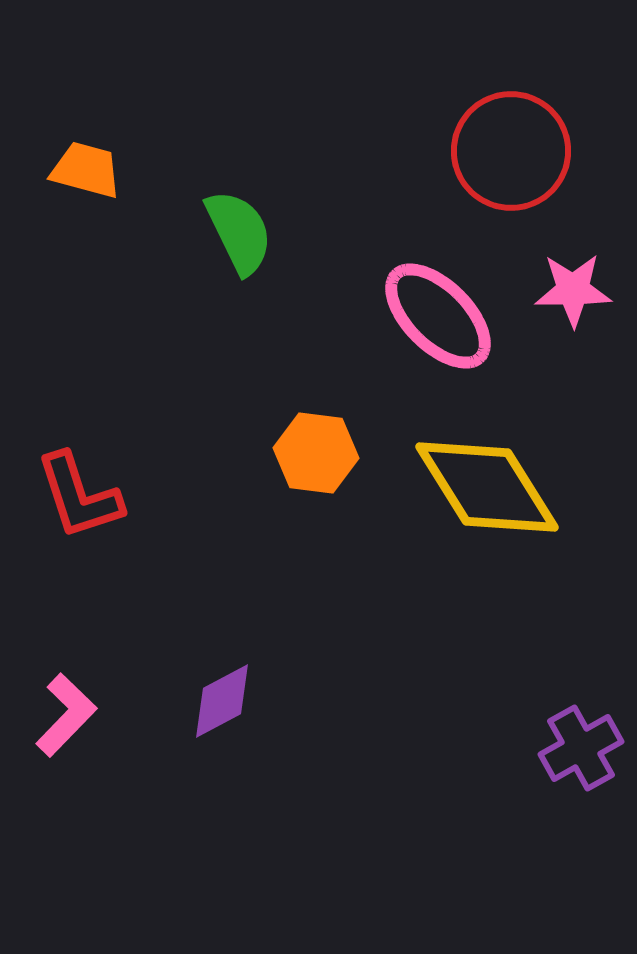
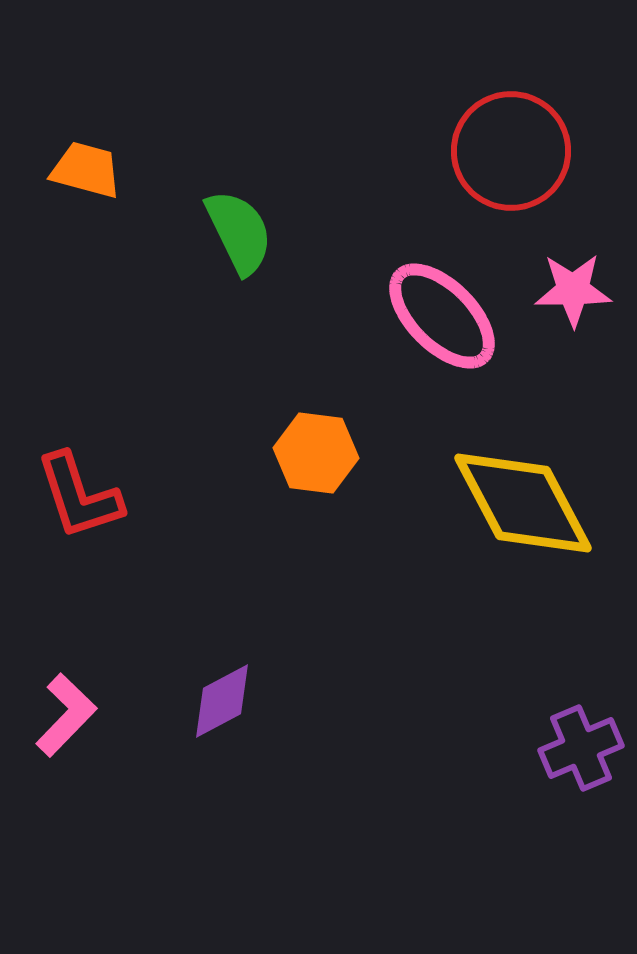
pink ellipse: moved 4 px right
yellow diamond: moved 36 px right, 16 px down; rotated 4 degrees clockwise
purple cross: rotated 6 degrees clockwise
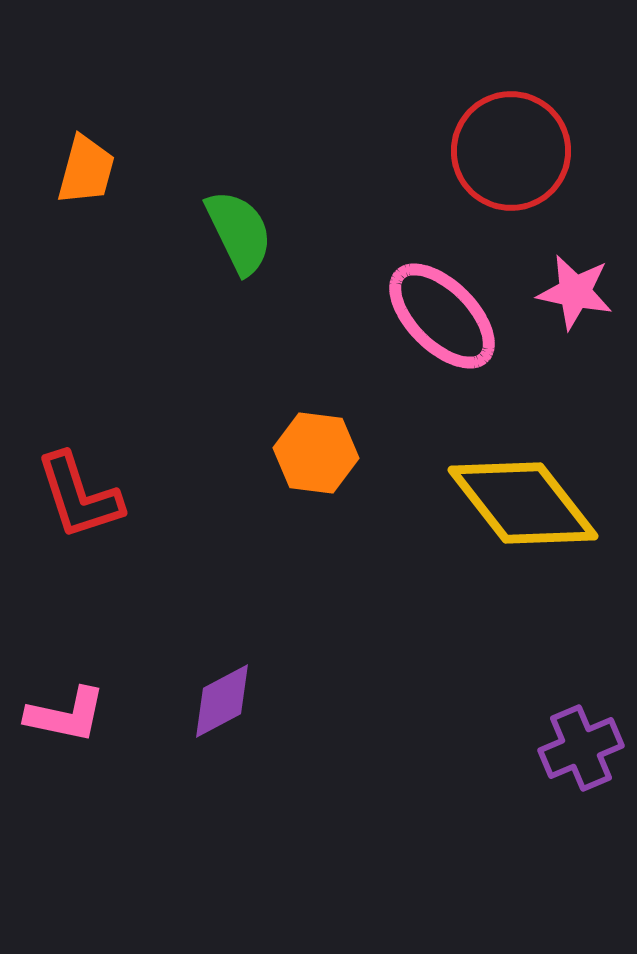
orange trapezoid: rotated 90 degrees clockwise
pink star: moved 2 px right, 2 px down; rotated 12 degrees clockwise
yellow diamond: rotated 10 degrees counterclockwise
pink L-shape: rotated 58 degrees clockwise
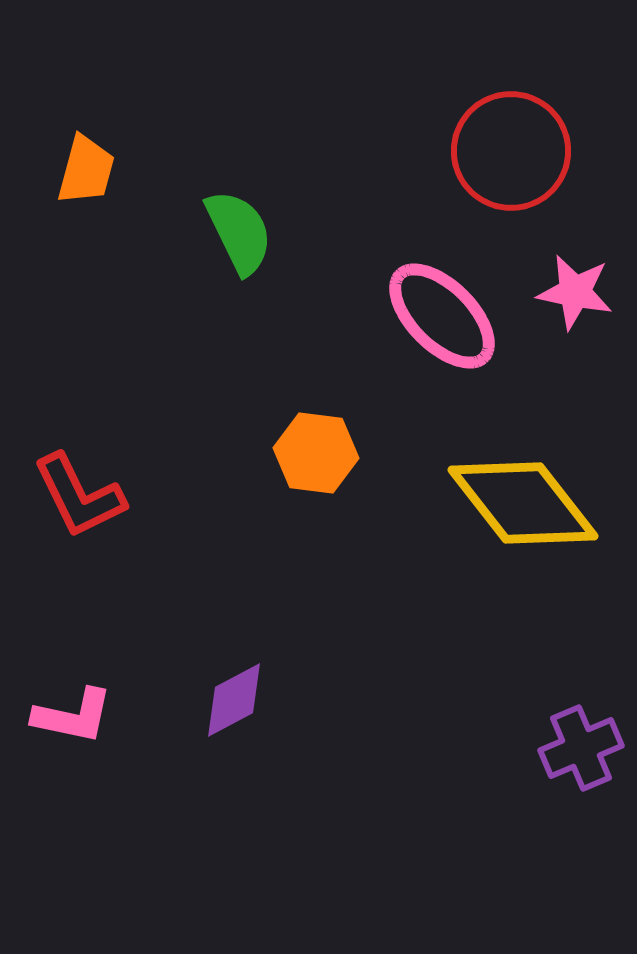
red L-shape: rotated 8 degrees counterclockwise
purple diamond: moved 12 px right, 1 px up
pink L-shape: moved 7 px right, 1 px down
